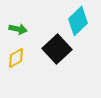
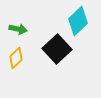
yellow diamond: rotated 15 degrees counterclockwise
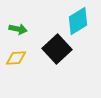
cyan diamond: rotated 12 degrees clockwise
yellow diamond: rotated 40 degrees clockwise
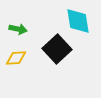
cyan diamond: rotated 68 degrees counterclockwise
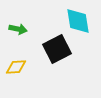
black square: rotated 16 degrees clockwise
yellow diamond: moved 9 px down
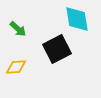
cyan diamond: moved 1 px left, 2 px up
green arrow: rotated 30 degrees clockwise
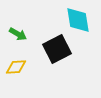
cyan diamond: moved 1 px right, 1 px down
green arrow: moved 5 px down; rotated 12 degrees counterclockwise
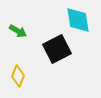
green arrow: moved 3 px up
yellow diamond: moved 2 px right, 9 px down; rotated 65 degrees counterclockwise
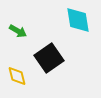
black square: moved 8 px left, 9 px down; rotated 8 degrees counterclockwise
yellow diamond: moved 1 px left; rotated 35 degrees counterclockwise
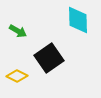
cyan diamond: rotated 8 degrees clockwise
yellow diamond: rotated 50 degrees counterclockwise
